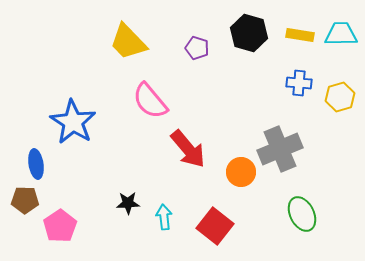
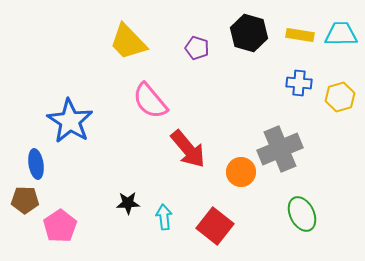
blue star: moved 3 px left, 1 px up
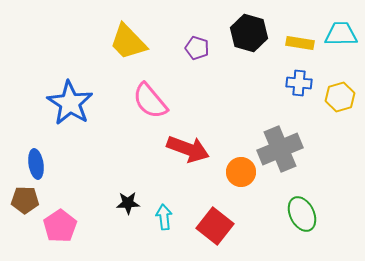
yellow rectangle: moved 8 px down
blue star: moved 18 px up
red arrow: rotated 30 degrees counterclockwise
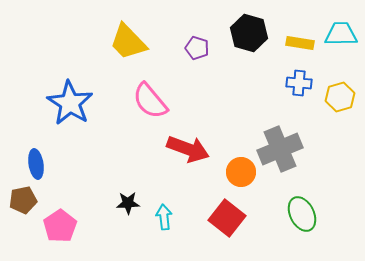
brown pentagon: moved 2 px left; rotated 12 degrees counterclockwise
red square: moved 12 px right, 8 px up
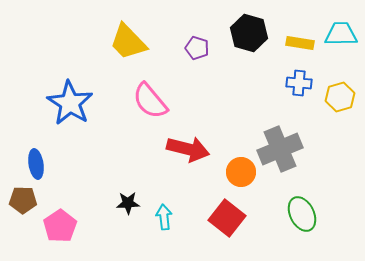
red arrow: rotated 6 degrees counterclockwise
brown pentagon: rotated 12 degrees clockwise
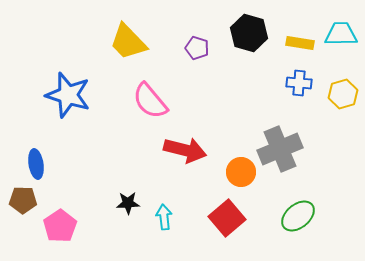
yellow hexagon: moved 3 px right, 3 px up
blue star: moved 2 px left, 8 px up; rotated 15 degrees counterclockwise
red arrow: moved 3 px left, 1 px down
green ellipse: moved 4 px left, 2 px down; rotated 76 degrees clockwise
red square: rotated 12 degrees clockwise
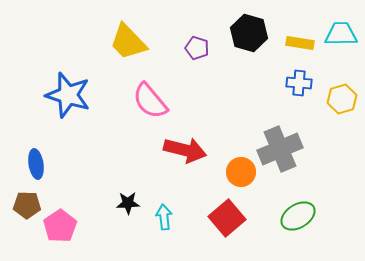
yellow hexagon: moved 1 px left, 5 px down
brown pentagon: moved 4 px right, 5 px down
green ellipse: rotated 8 degrees clockwise
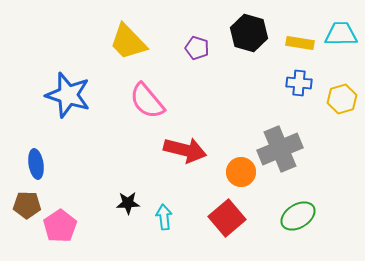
pink semicircle: moved 3 px left
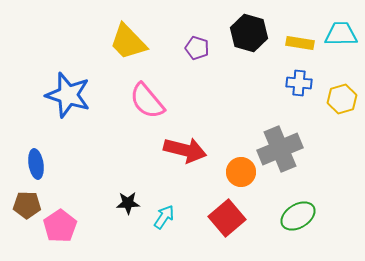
cyan arrow: rotated 40 degrees clockwise
